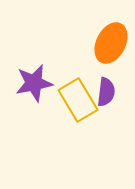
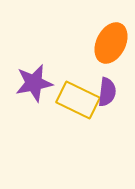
purple semicircle: moved 1 px right
yellow rectangle: rotated 33 degrees counterclockwise
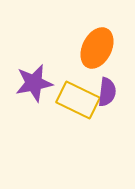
orange ellipse: moved 14 px left, 5 px down
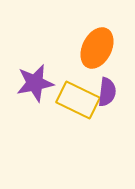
purple star: moved 1 px right
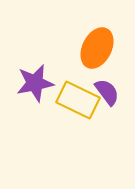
purple semicircle: rotated 44 degrees counterclockwise
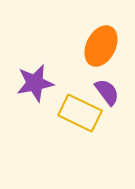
orange ellipse: moved 4 px right, 2 px up
yellow rectangle: moved 2 px right, 13 px down
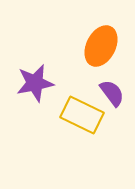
purple semicircle: moved 5 px right, 1 px down
yellow rectangle: moved 2 px right, 2 px down
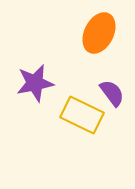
orange ellipse: moved 2 px left, 13 px up
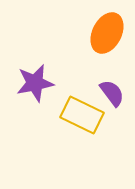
orange ellipse: moved 8 px right
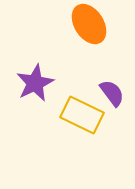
orange ellipse: moved 18 px left, 9 px up; rotated 60 degrees counterclockwise
purple star: rotated 15 degrees counterclockwise
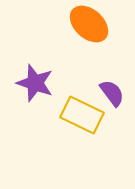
orange ellipse: rotated 15 degrees counterclockwise
purple star: rotated 27 degrees counterclockwise
